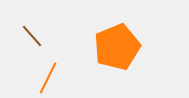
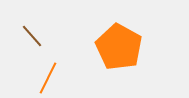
orange pentagon: moved 2 px right; rotated 21 degrees counterclockwise
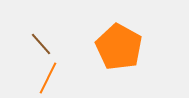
brown line: moved 9 px right, 8 px down
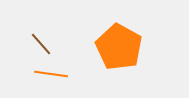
orange line: moved 3 px right, 4 px up; rotated 72 degrees clockwise
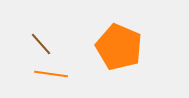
orange pentagon: rotated 6 degrees counterclockwise
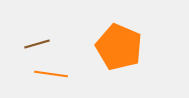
brown line: moved 4 px left; rotated 65 degrees counterclockwise
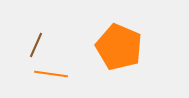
brown line: moved 1 px left, 1 px down; rotated 50 degrees counterclockwise
